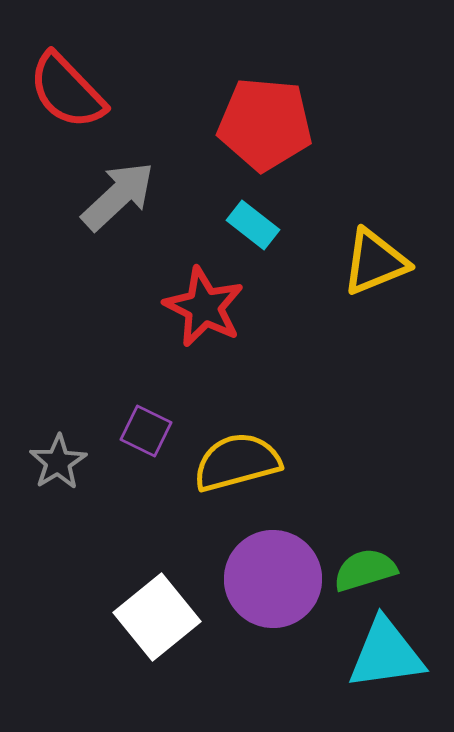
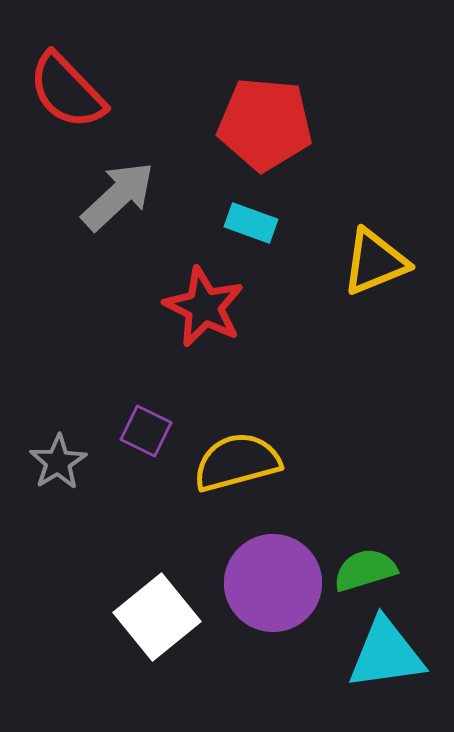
cyan rectangle: moved 2 px left, 2 px up; rotated 18 degrees counterclockwise
purple circle: moved 4 px down
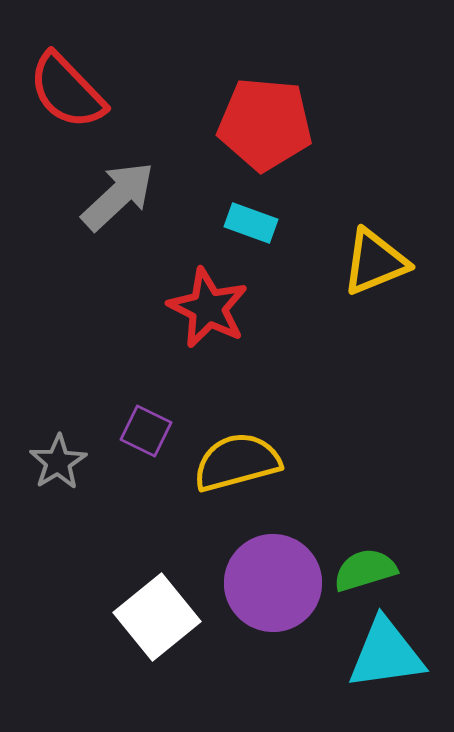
red star: moved 4 px right, 1 px down
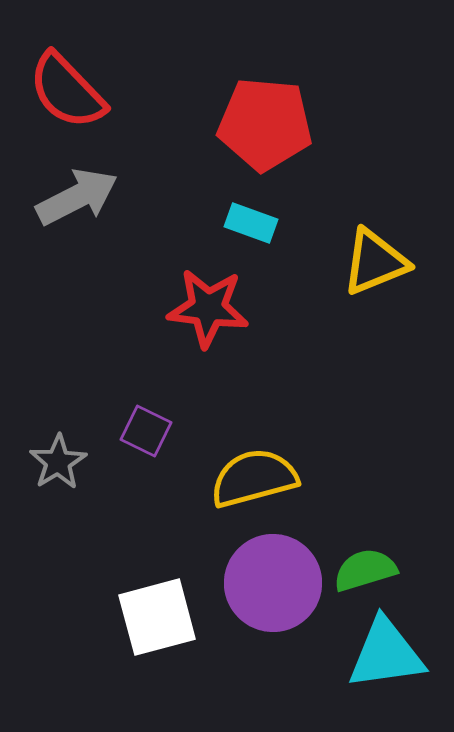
gray arrow: moved 41 px left, 1 px down; rotated 16 degrees clockwise
red star: rotated 20 degrees counterclockwise
yellow semicircle: moved 17 px right, 16 px down
white square: rotated 24 degrees clockwise
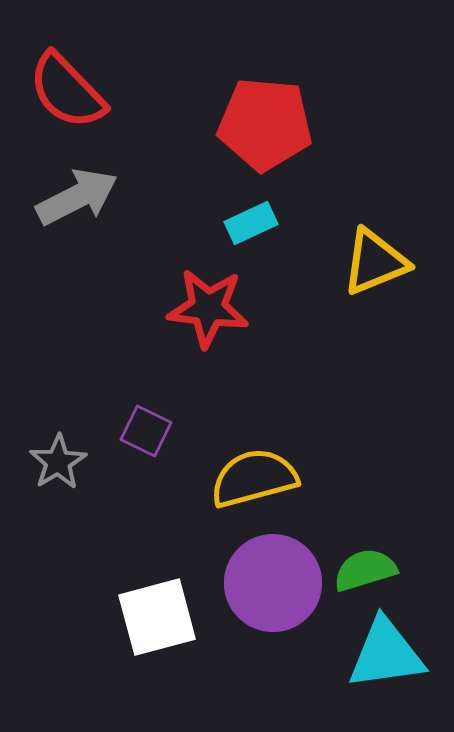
cyan rectangle: rotated 45 degrees counterclockwise
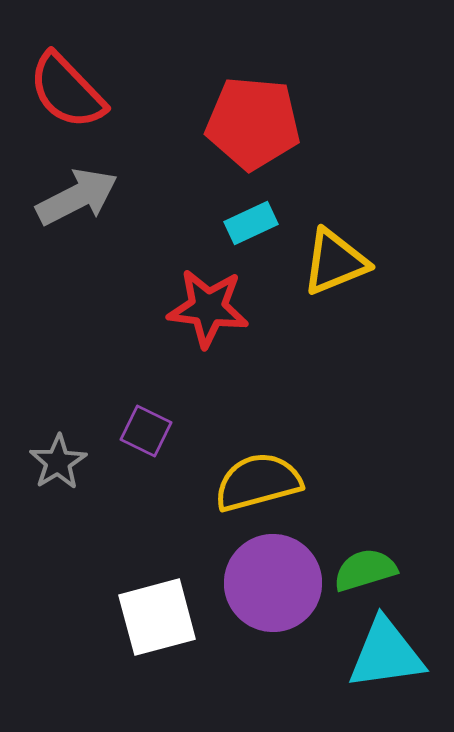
red pentagon: moved 12 px left, 1 px up
yellow triangle: moved 40 px left
yellow semicircle: moved 4 px right, 4 px down
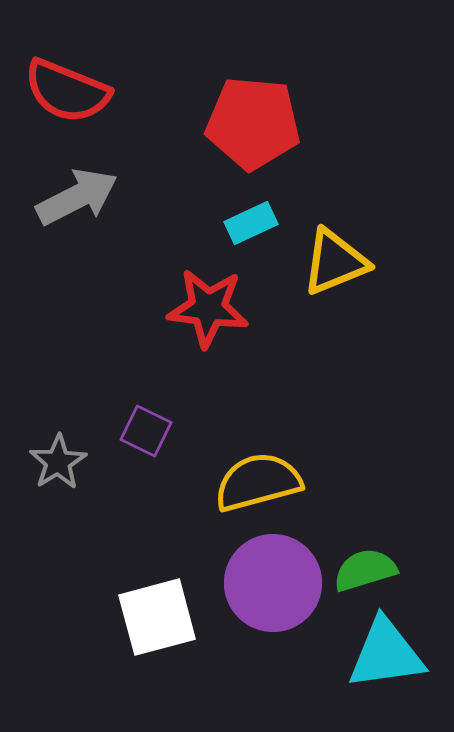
red semicircle: rotated 24 degrees counterclockwise
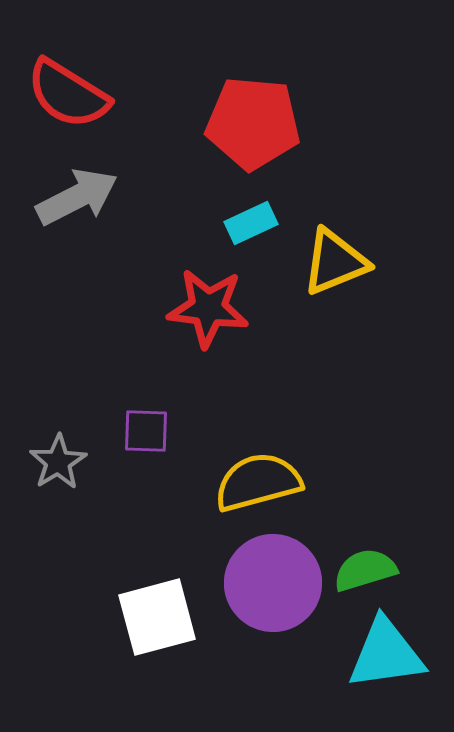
red semicircle: moved 1 px right, 3 px down; rotated 10 degrees clockwise
purple square: rotated 24 degrees counterclockwise
